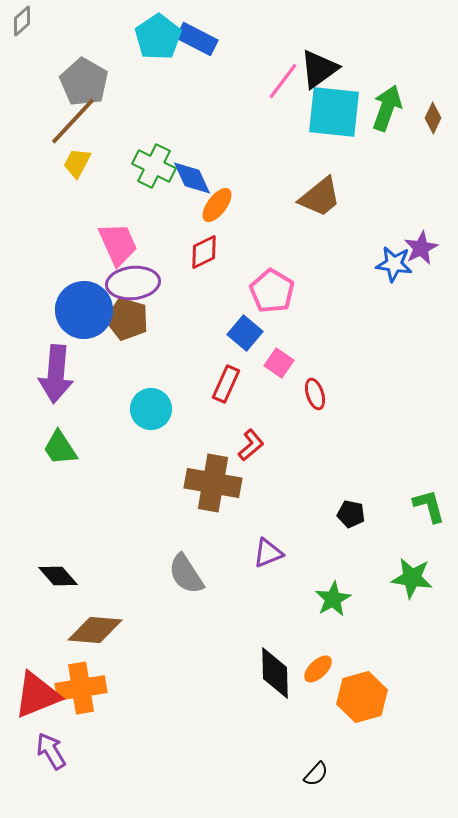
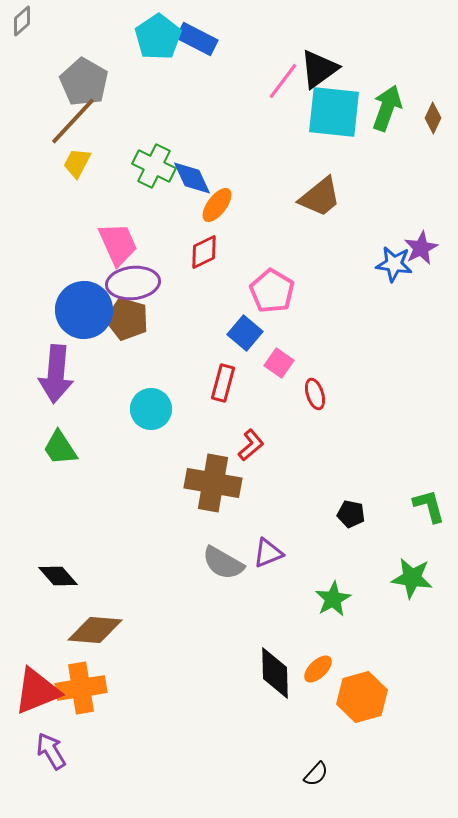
red rectangle at (226, 384): moved 3 px left, 1 px up; rotated 9 degrees counterclockwise
gray semicircle at (186, 574): moved 37 px right, 11 px up; rotated 27 degrees counterclockwise
red triangle at (37, 695): moved 4 px up
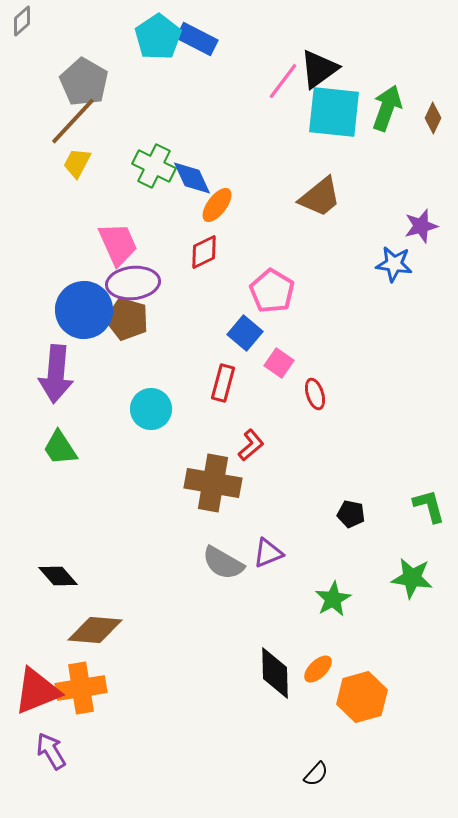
purple star at (421, 248): moved 22 px up; rotated 12 degrees clockwise
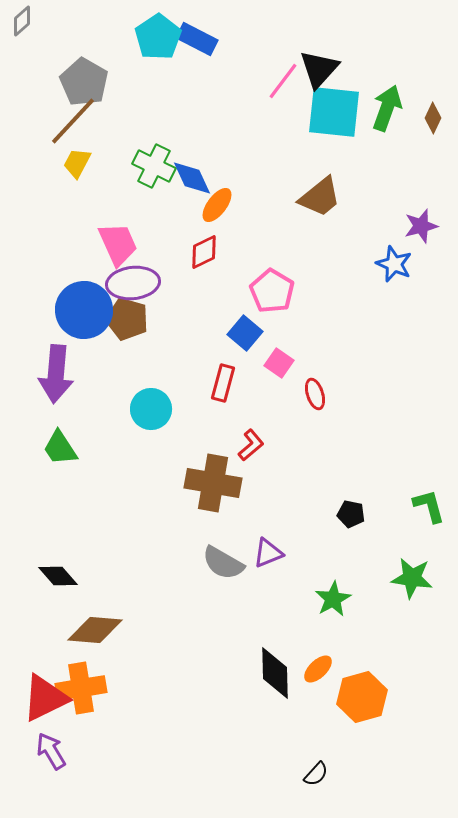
black triangle at (319, 69): rotated 12 degrees counterclockwise
blue star at (394, 264): rotated 15 degrees clockwise
red triangle at (37, 691): moved 8 px right, 7 px down; rotated 4 degrees counterclockwise
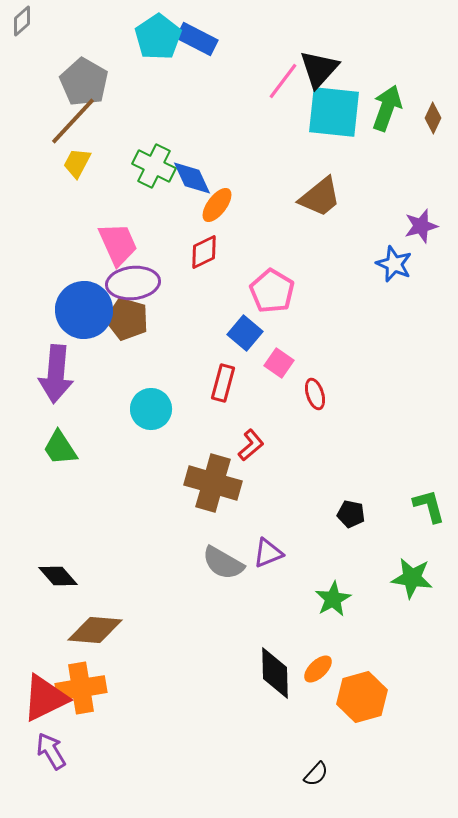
brown cross at (213, 483): rotated 6 degrees clockwise
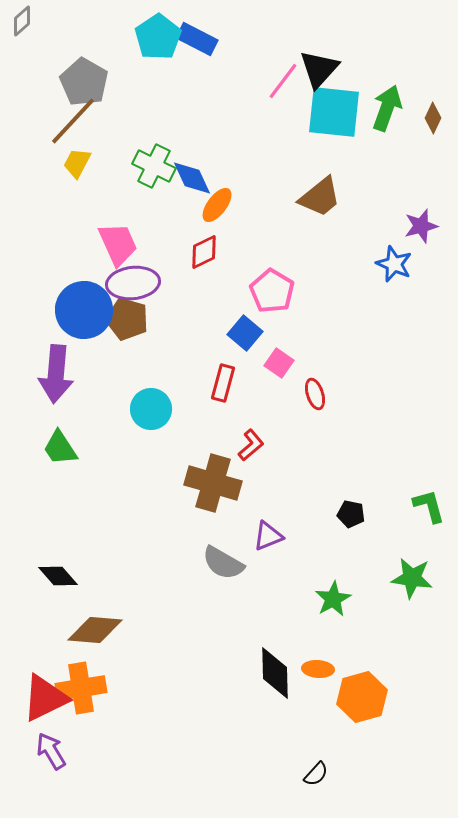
purple triangle at (268, 553): moved 17 px up
orange ellipse at (318, 669): rotated 48 degrees clockwise
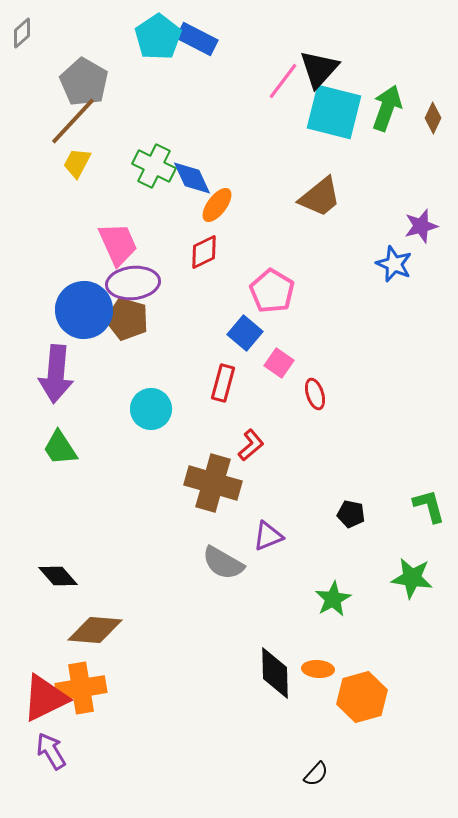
gray diamond at (22, 21): moved 12 px down
cyan square at (334, 112): rotated 8 degrees clockwise
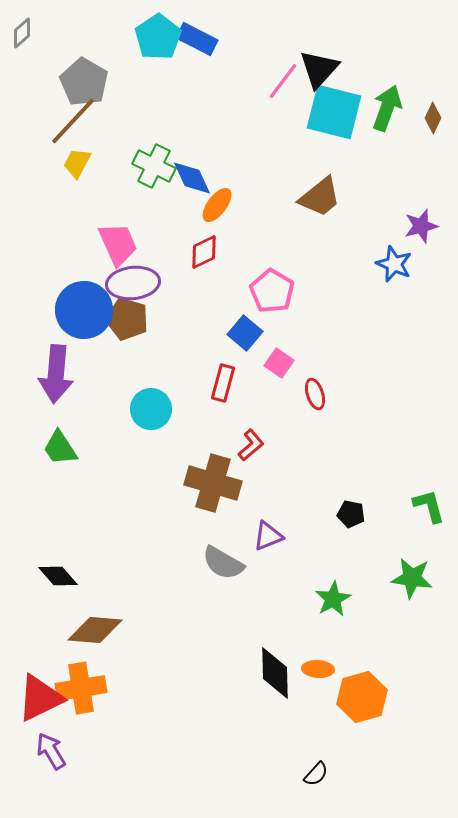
red triangle at (45, 698): moved 5 px left
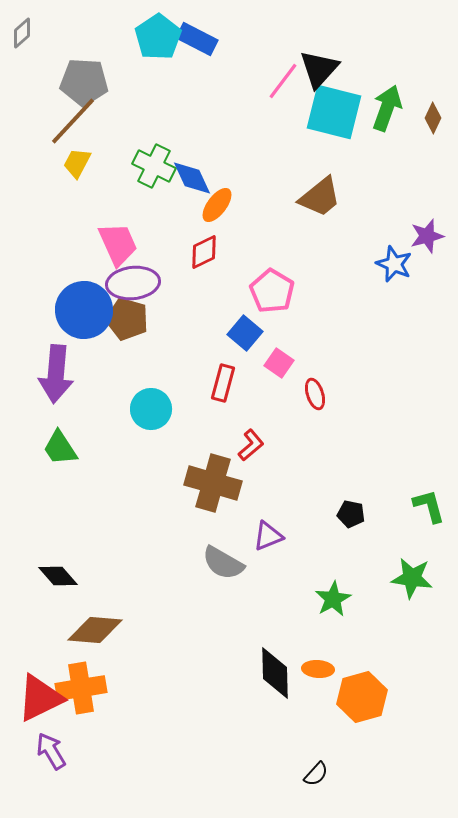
gray pentagon at (84, 82): rotated 27 degrees counterclockwise
purple star at (421, 226): moved 6 px right, 10 px down
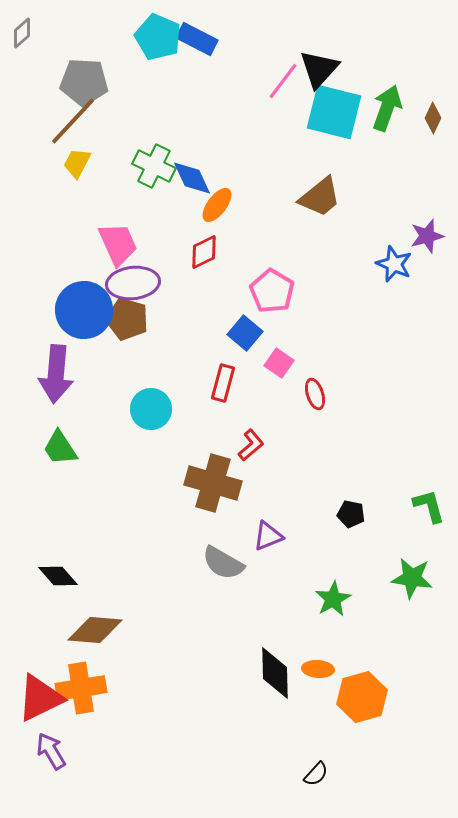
cyan pentagon at (158, 37): rotated 15 degrees counterclockwise
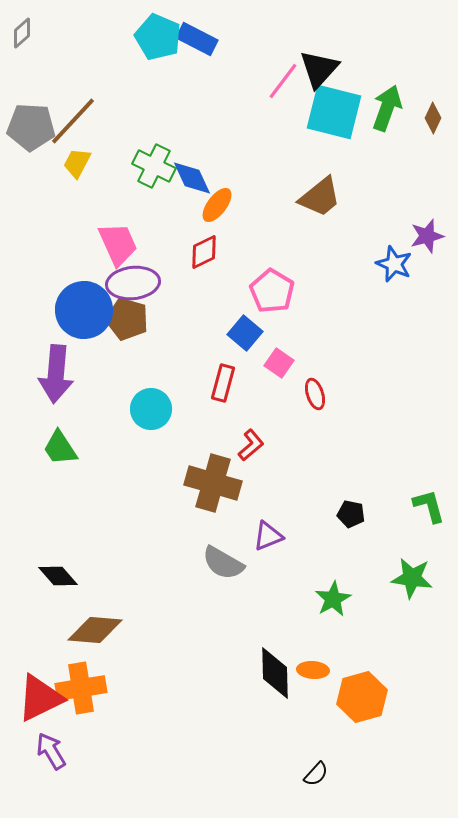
gray pentagon at (84, 82): moved 53 px left, 45 px down
orange ellipse at (318, 669): moved 5 px left, 1 px down
